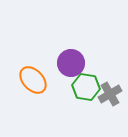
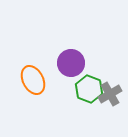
orange ellipse: rotated 16 degrees clockwise
green hexagon: moved 3 px right, 2 px down; rotated 12 degrees clockwise
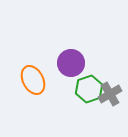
green hexagon: rotated 20 degrees clockwise
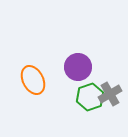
purple circle: moved 7 px right, 4 px down
green hexagon: moved 1 px right, 8 px down
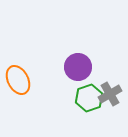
orange ellipse: moved 15 px left
green hexagon: moved 1 px left, 1 px down
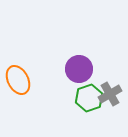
purple circle: moved 1 px right, 2 px down
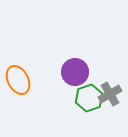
purple circle: moved 4 px left, 3 px down
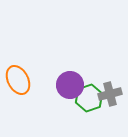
purple circle: moved 5 px left, 13 px down
gray cross: rotated 15 degrees clockwise
